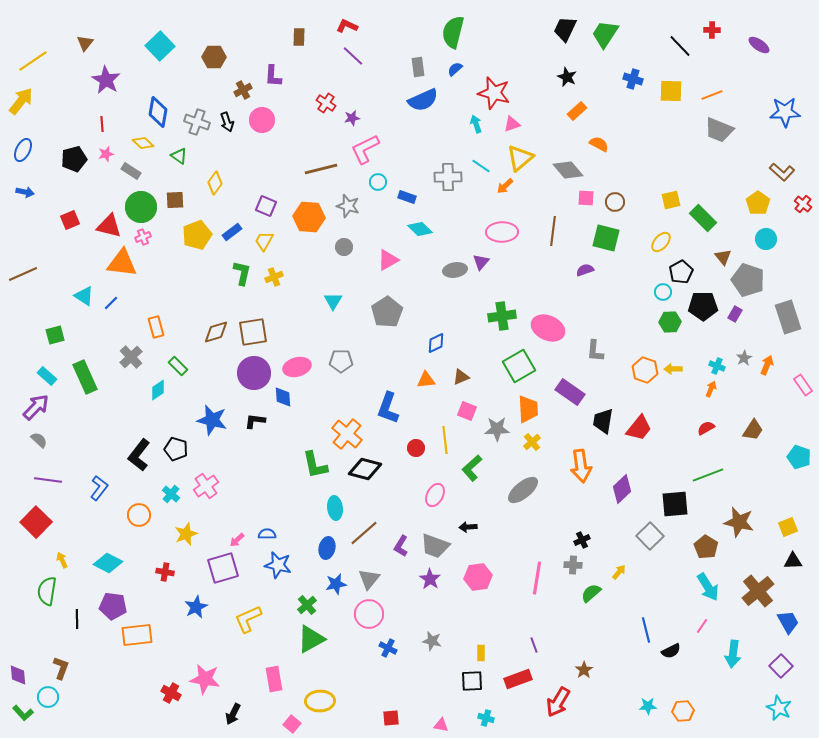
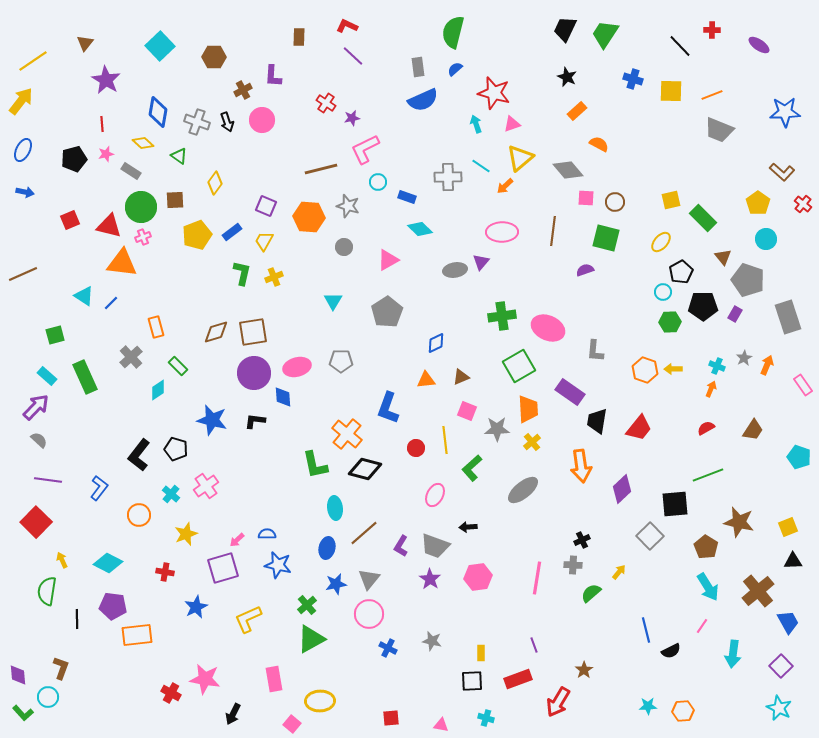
black trapezoid at (603, 421): moved 6 px left
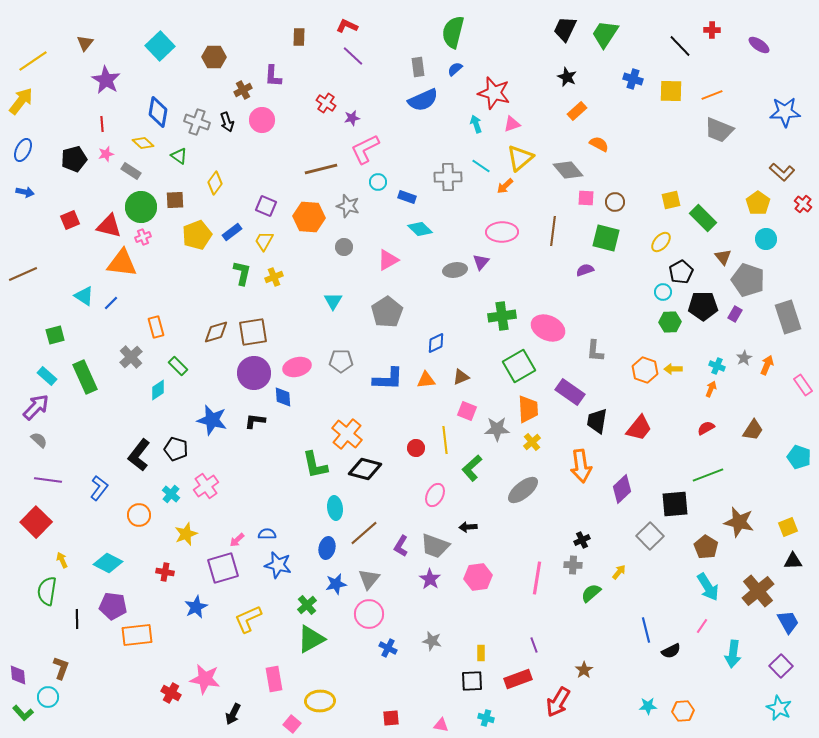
blue L-shape at (388, 408): moved 29 px up; rotated 108 degrees counterclockwise
